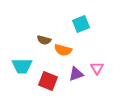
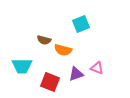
pink triangle: rotated 40 degrees counterclockwise
red square: moved 2 px right, 1 px down
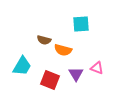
cyan square: rotated 18 degrees clockwise
cyan trapezoid: rotated 60 degrees counterclockwise
purple triangle: rotated 42 degrees counterclockwise
red square: moved 2 px up
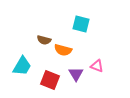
cyan square: rotated 18 degrees clockwise
pink triangle: moved 2 px up
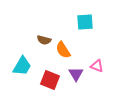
cyan square: moved 4 px right, 2 px up; rotated 18 degrees counterclockwise
orange semicircle: rotated 42 degrees clockwise
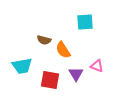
cyan trapezoid: rotated 50 degrees clockwise
red square: rotated 12 degrees counterclockwise
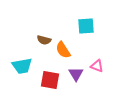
cyan square: moved 1 px right, 4 px down
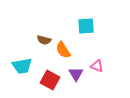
red square: rotated 18 degrees clockwise
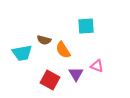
cyan trapezoid: moved 13 px up
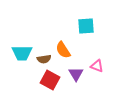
brown semicircle: moved 19 px down; rotated 24 degrees counterclockwise
cyan trapezoid: rotated 10 degrees clockwise
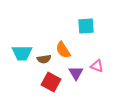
purple triangle: moved 1 px up
red square: moved 1 px right, 2 px down
